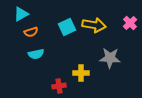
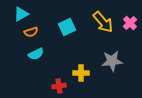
yellow arrow: moved 9 px right, 3 px up; rotated 40 degrees clockwise
cyan semicircle: rotated 14 degrees counterclockwise
gray star: moved 2 px right, 3 px down; rotated 10 degrees counterclockwise
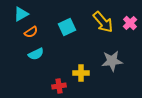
orange semicircle: rotated 16 degrees counterclockwise
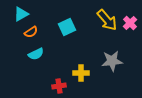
yellow arrow: moved 4 px right, 2 px up
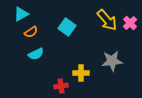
cyan square: rotated 30 degrees counterclockwise
red cross: moved 2 px right
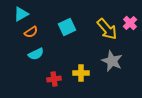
yellow arrow: moved 9 px down
cyan square: rotated 30 degrees clockwise
gray star: rotated 30 degrees clockwise
red cross: moved 7 px left, 7 px up
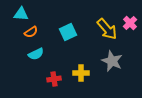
cyan triangle: rotated 35 degrees clockwise
cyan square: moved 1 px right, 5 px down
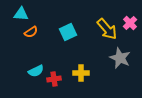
cyan semicircle: moved 17 px down
gray star: moved 8 px right, 3 px up
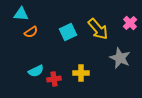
yellow arrow: moved 9 px left
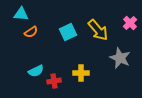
yellow arrow: moved 1 px down
red cross: moved 2 px down
